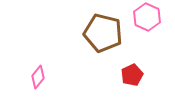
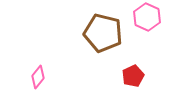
red pentagon: moved 1 px right, 1 px down
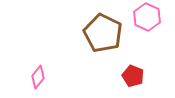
brown pentagon: rotated 12 degrees clockwise
red pentagon: rotated 25 degrees counterclockwise
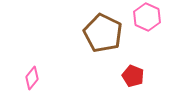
pink diamond: moved 6 px left, 1 px down
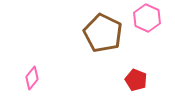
pink hexagon: moved 1 px down
red pentagon: moved 3 px right, 4 px down
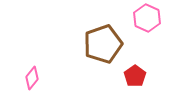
brown pentagon: moved 11 px down; rotated 27 degrees clockwise
red pentagon: moved 1 px left, 4 px up; rotated 15 degrees clockwise
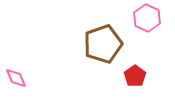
pink diamond: moved 16 px left; rotated 60 degrees counterclockwise
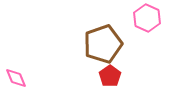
red pentagon: moved 25 px left
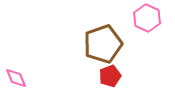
red pentagon: rotated 15 degrees clockwise
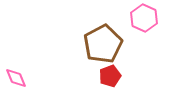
pink hexagon: moved 3 px left
brown pentagon: rotated 9 degrees counterclockwise
